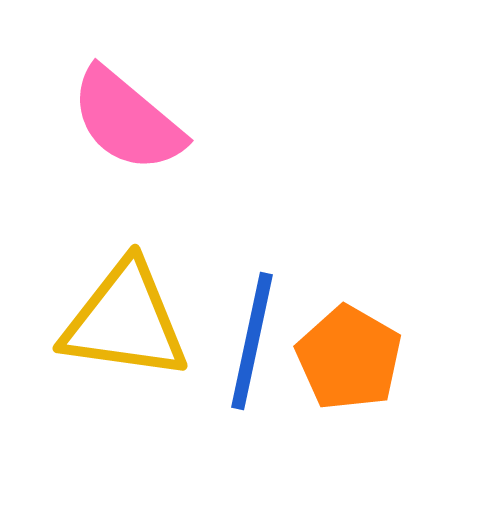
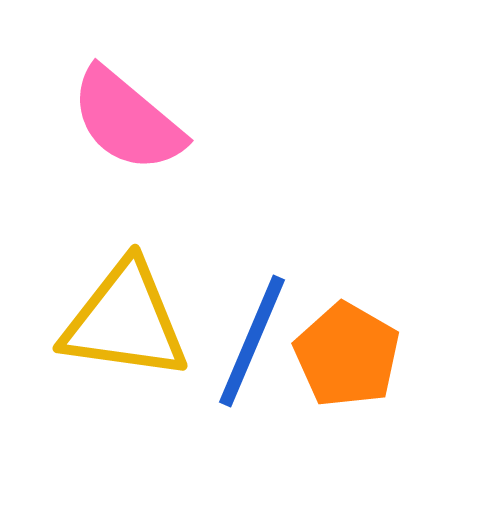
blue line: rotated 11 degrees clockwise
orange pentagon: moved 2 px left, 3 px up
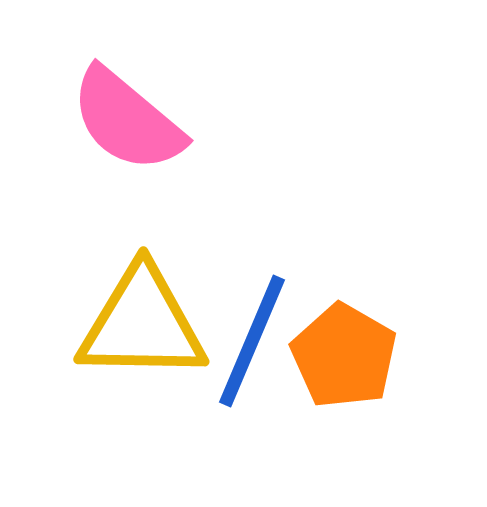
yellow triangle: moved 17 px right, 3 px down; rotated 7 degrees counterclockwise
orange pentagon: moved 3 px left, 1 px down
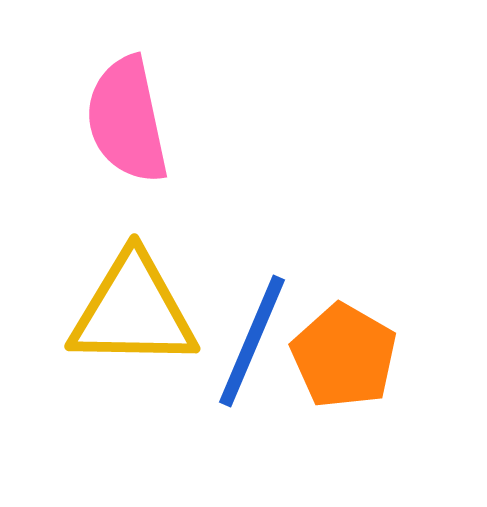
pink semicircle: rotated 38 degrees clockwise
yellow triangle: moved 9 px left, 13 px up
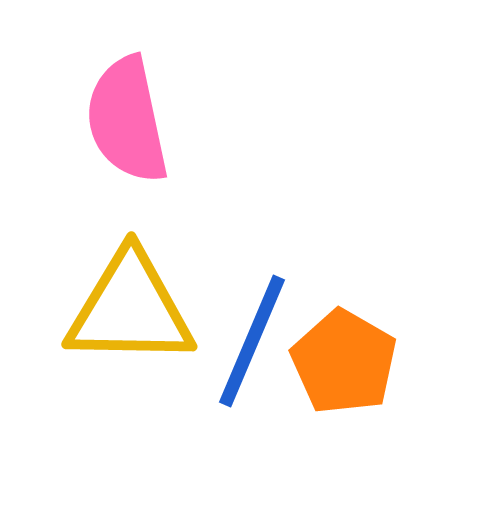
yellow triangle: moved 3 px left, 2 px up
orange pentagon: moved 6 px down
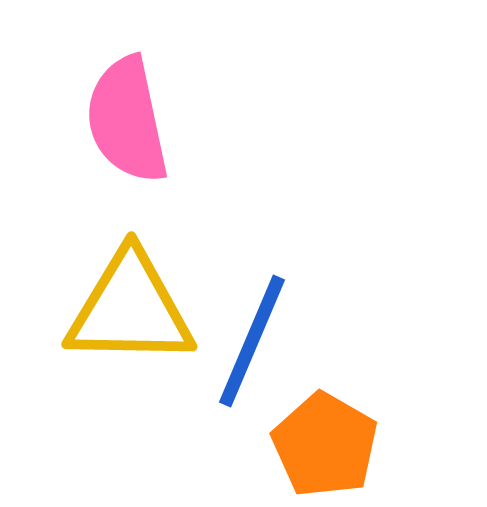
orange pentagon: moved 19 px left, 83 px down
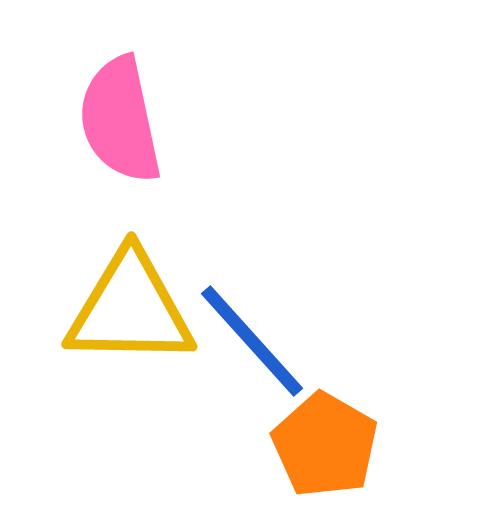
pink semicircle: moved 7 px left
blue line: rotated 65 degrees counterclockwise
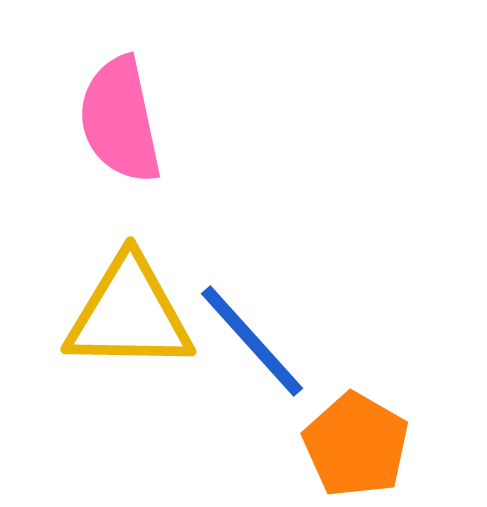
yellow triangle: moved 1 px left, 5 px down
orange pentagon: moved 31 px right
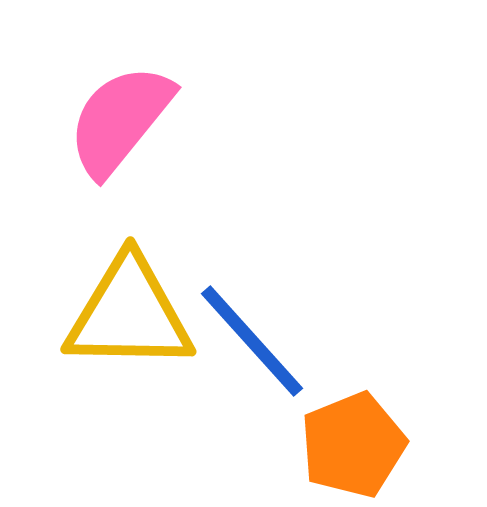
pink semicircle: rotated 51 degrees clockwise
orange pentagon: moved 3 px left; rotated 20 degrees clockwise
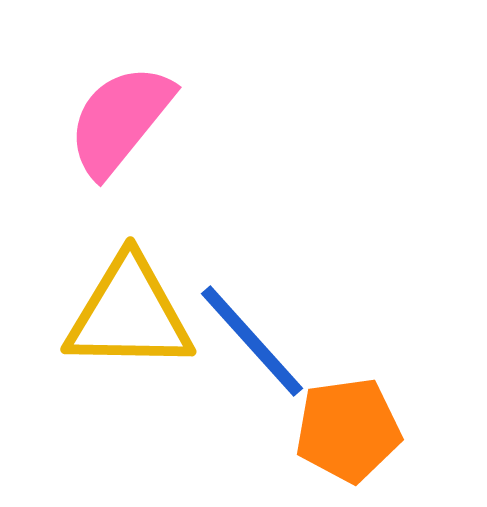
orange pentagon: moved 5 px left, 15 px up; rotated 14 degrees clockwise
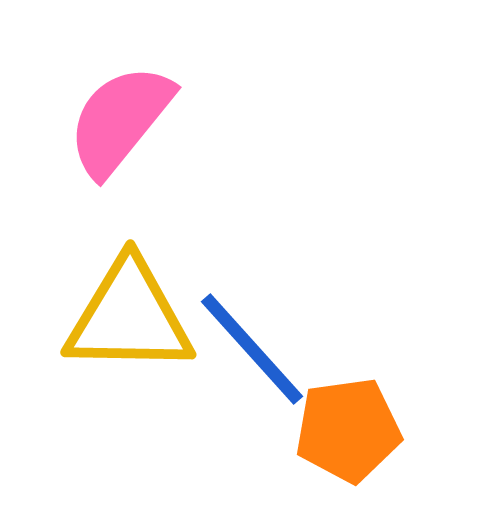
yellow triangle: moved 3 px down
blue line: moved 8 px down
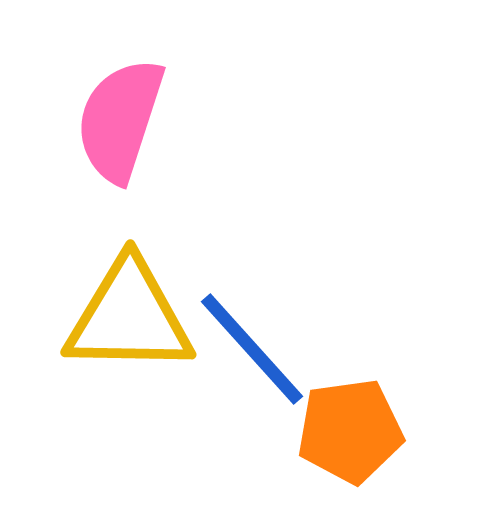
pink semicircle: rotated 21 degrees counterclockwise
orange pentagon: moved 2 px right, 1 px down
